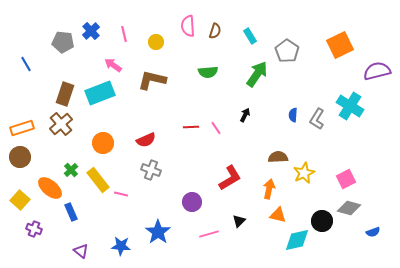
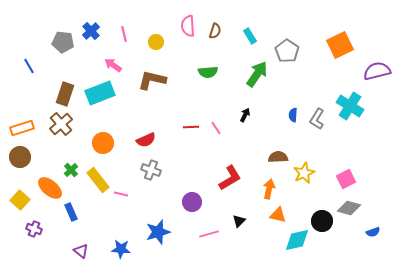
blue line at (26, 64): moved 3 px right, 2 px down
blue star at (158, 232): rotated 20 degrees clockwise
blue star at (121, 246): moved 3 px down
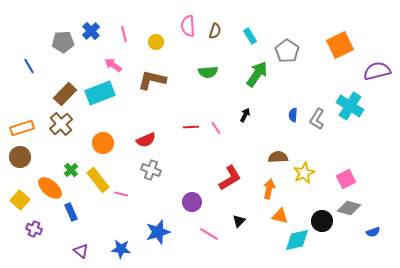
gray pentagon at (63, 42): rotated 10 degrees counterclockwise
brown rectangle at (65, 94): rotated 25 degrees clockwise
orange triangle at (278, 215): moved 2 px right, 1 px down
pink line at (209, 234): rotated 48 degrees clockwise
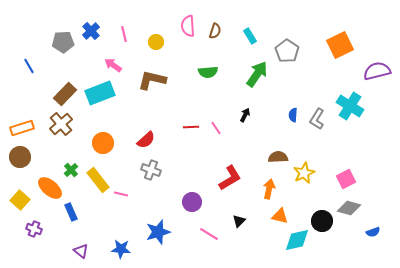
red semicircle at (146, 140): rotated 18 degrees counterclockwise
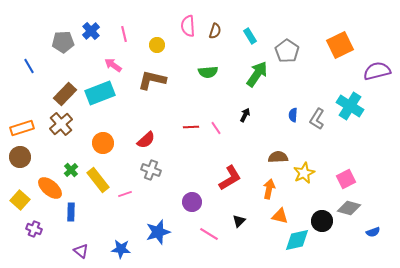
yellow circle at (156, 42): moved 1 px right, 3 px down
pink line at (121, 194): moved 4 px right; rotated 32 degrees counterclockwise
blue rectangle at (71, 212): rotated 24 degrees clockwise
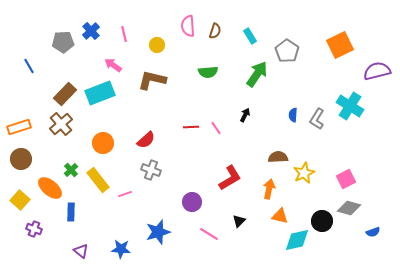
orange rectangle at (22, 128): moved 3 px left, 1 px up
brown circle at (20, 157): moved 1 px right, 2 px down
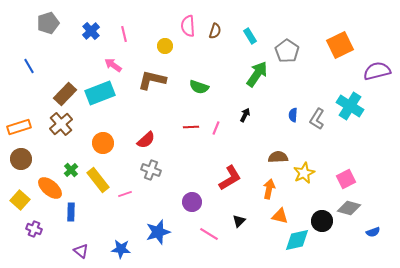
gray pentagon at (63, 42): moved 15 px left, 19 px up; rotated 15 degrees counterclockwise
yellow circle at (157, 45): moved 8 px right, 1 px down
green semicircle at (208, 72): moved 9 px left, 15 px down; rotated 24 degrees clockwise
pink line at (216, 128): rotated 56 degrees clockwise
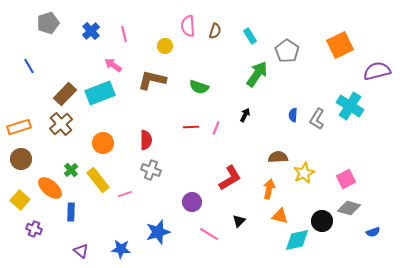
red semicircle at (146, 140): rotated 48 degrees counterclockwise
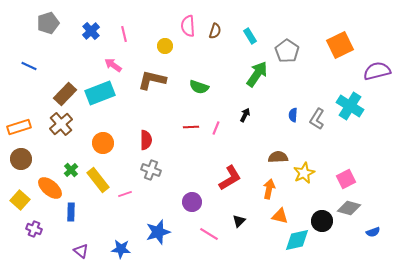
blue line at (29, 66): rotated 35 degrees counterclockwise
